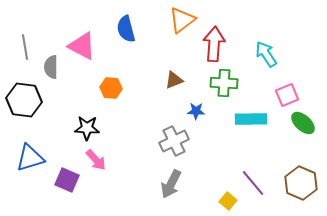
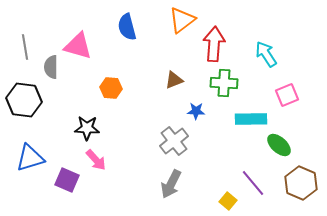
blue semicircle: moved 1 px right, 2 px up
pink triangle: moved 4 px left; rotated 12 degrees counterclockwise
green ellipse: moved 24 px left, 22 px down
gray cross: rotated 12 degrees counterclockwise
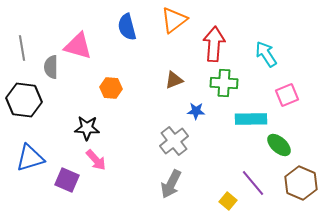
orange triangle: moved 8 px left
gray line: moved 3 px left, 1 px down
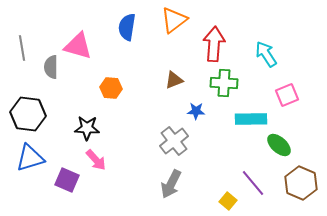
blue semicircle: rotated 24 degrees clockwise
black hexagon: moved 4 px right, 14 px down
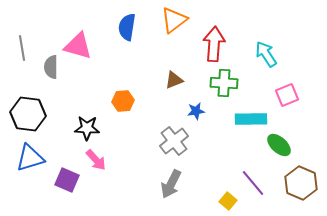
orange hexagon: moved 12 px right, 13 px down; rotated 10 degrees counterclockwise
blue star: rotated 12 degrees counterclockwise
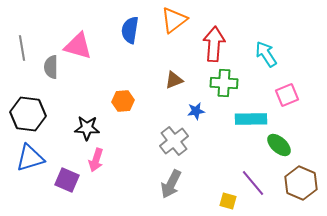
blue semicircle: moved 3 px right, 3 px down
pink arrow: rotated 60 degrees clockwise
yellow square: rotated 24 degrees counterclockwise
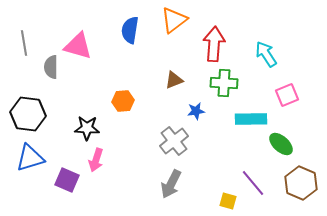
gray line: moved 2 px right, 5 px up
green ellipse: moved 2 px right, 1 px up
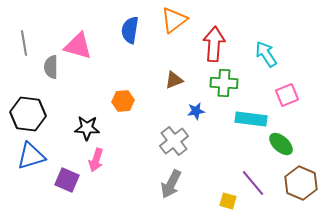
cyan rectangle: rotated 8 degrees clockwise
blue triangle: moved 1 px right, 2 px up
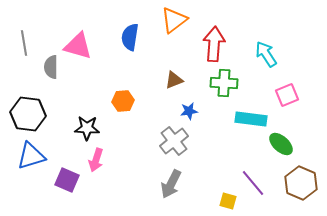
blue semicircle: moved 7 px down
blue star: moved 7 px left
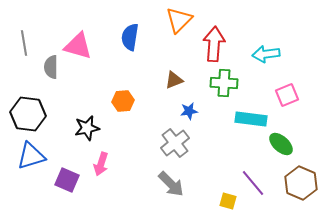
orange triangle: moved 5 px right; rotated 8 degrees counterclockwise
cyan arrow: rotated 64 degrees counterclockwise
black star: rotated 15 degrees counterclockwise
gray cross: moved 1 px right, 2 px down
pink arrow: moved 5 px right, 4 px down
gray arrow: rotated 72 degrees counterclockwise
